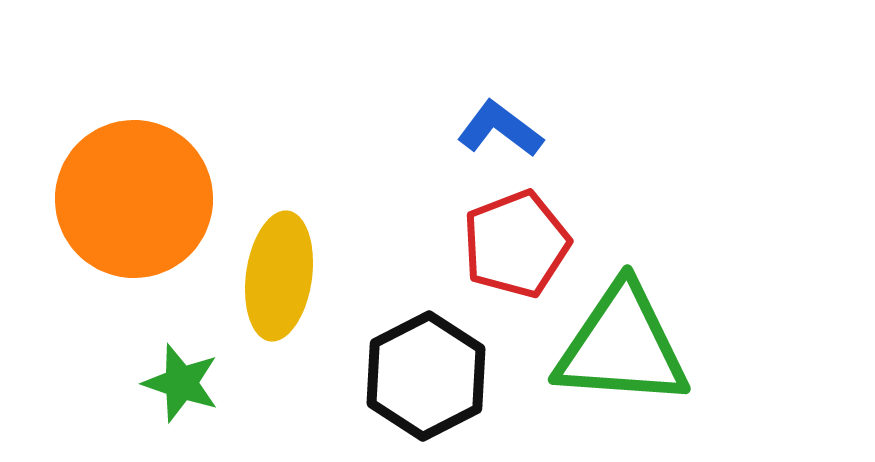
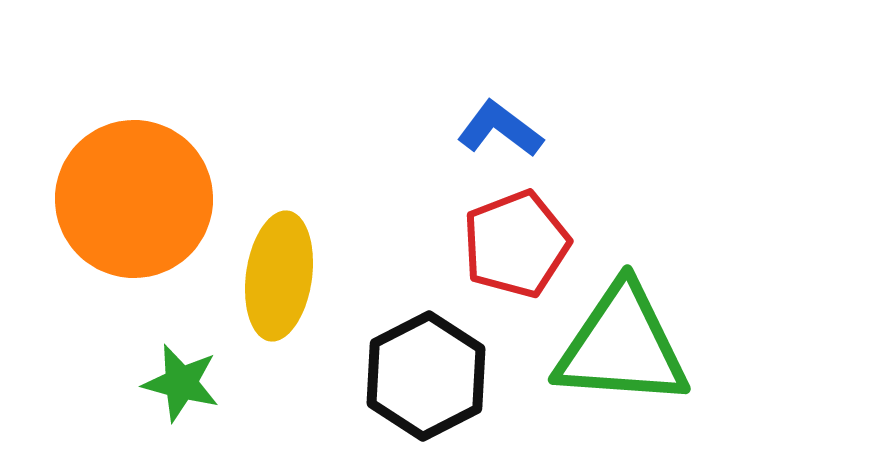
green star: rotated 4 degrees counterclockwise
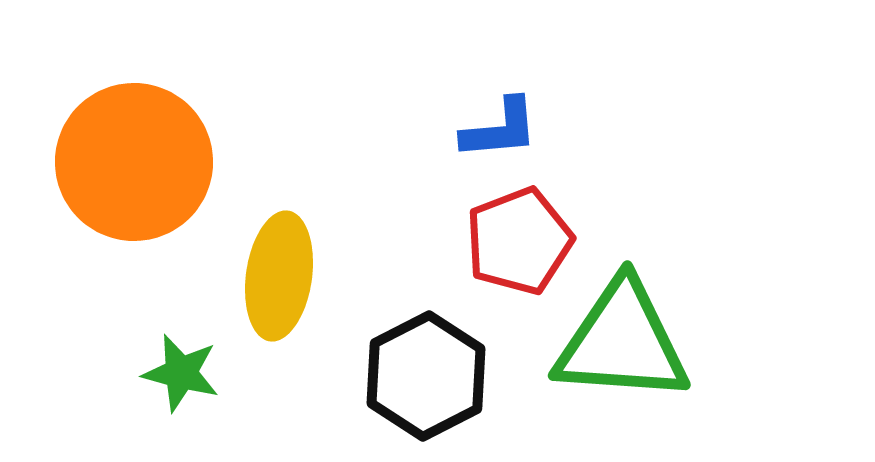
blue L-shape: rotated 138 degrees clockwise
orange circle: moved 37 px up
red pentagon: moved 3 px right, 3 px up
green triangle: moved 4 px up
green star: moved 10 px up
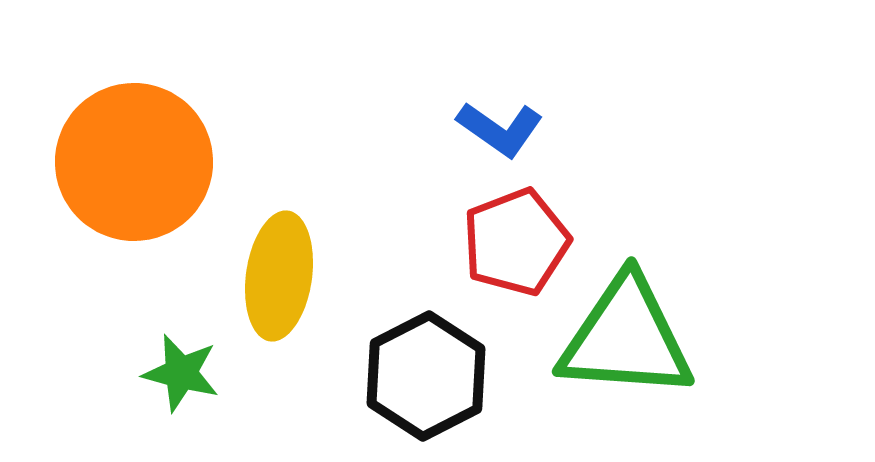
blue L-shape: rotated 40 degrees clockwise
red pentagon: moved 3 px left, 1 px down
green triangle: moved 4 px right, 4 px up
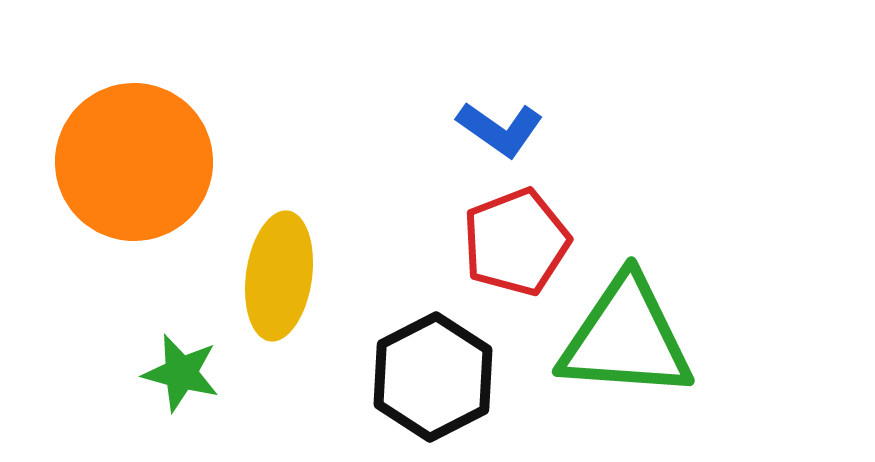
black hexagon: moved 7 px right, 1 px down
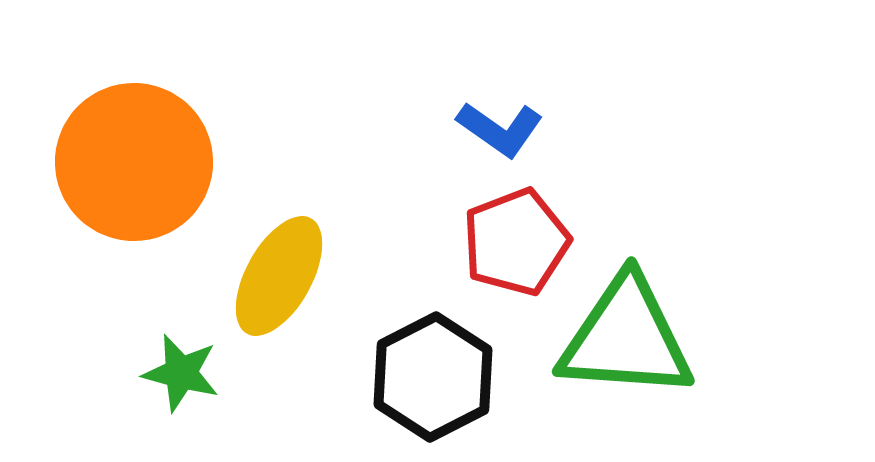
yellow ellipse: rotated 21 degrees clockwise
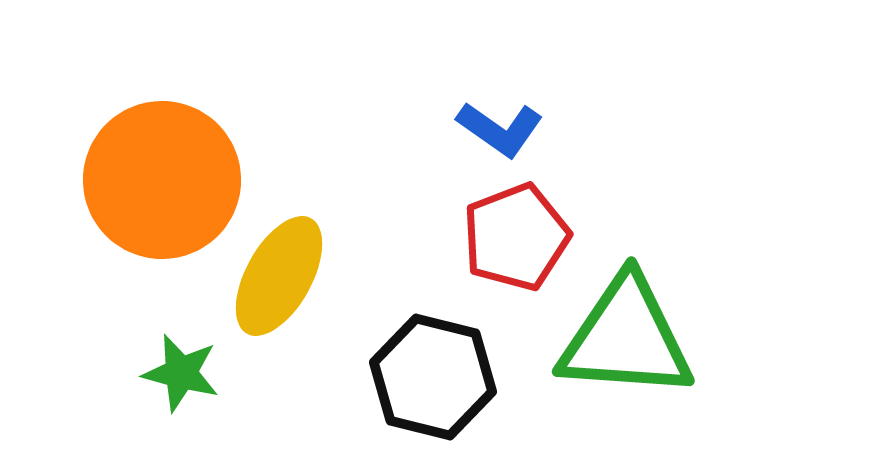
orange circle: moved 28 px right, 18 px down
red pentagon: moved 5 px up
black hexagon: rotated 19 degrees counterclockwise
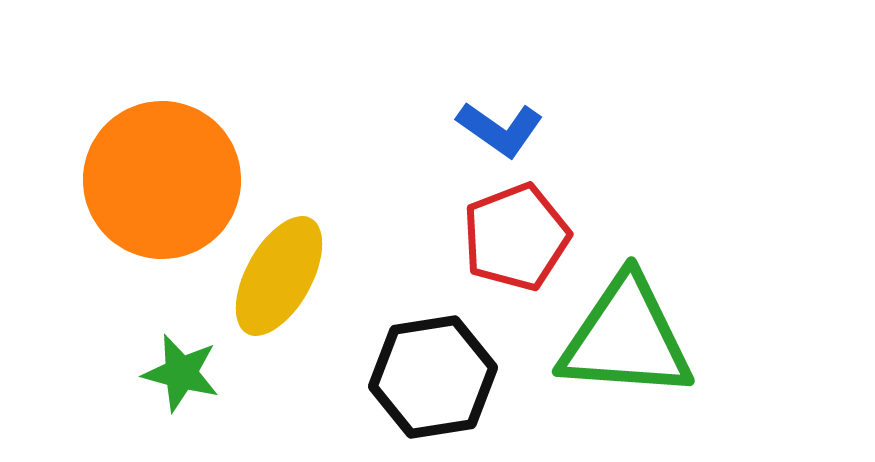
black hexagon: rotated 23 degrees counterclockwise
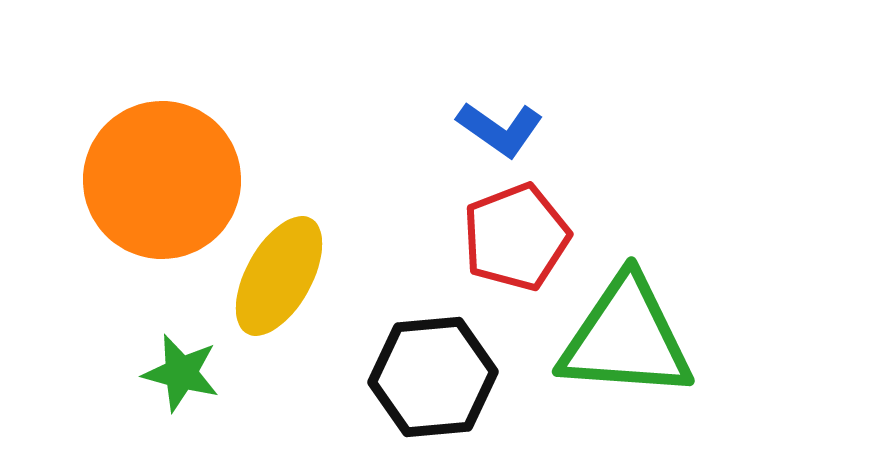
black hexagon: rotated 4 degrees clockwise
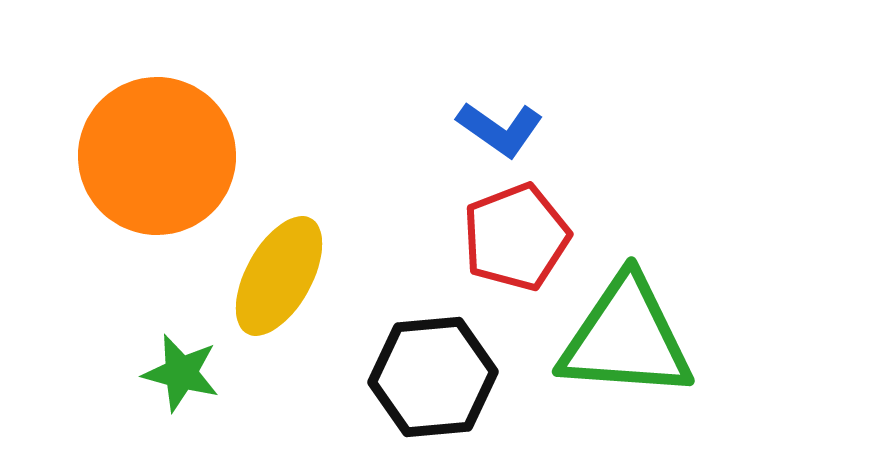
orange circle: moved 5 px left, 24 px up
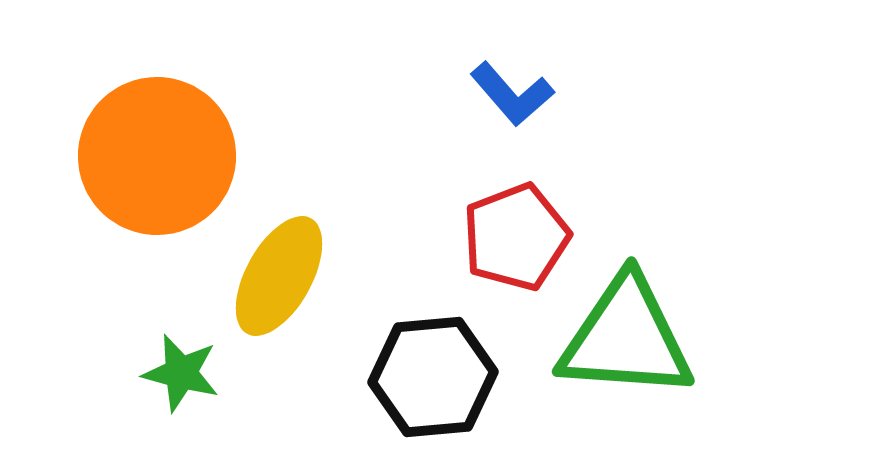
blue L-shape: moved 12 px right, 35 px up; rotated 14 degrees clockwise
